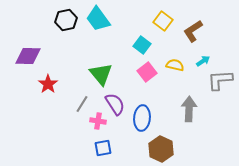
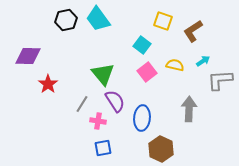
yellow square: rotated 18 degrees counterclockwise
green triangle: moved 2 px right
purple semicircle: moved 3 px up
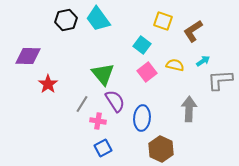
blue square: rotated 18 degrees counterclockwise
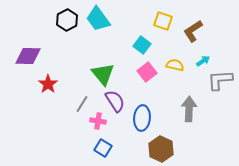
black hexagon: moved 1 px right; rotated 15 degrees counterclockwise
blue square: rotated 30 degrees counterclockwise
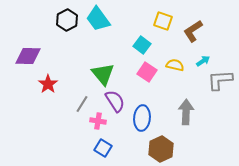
pink square: rotated 18 degrees counterclockwise
gray arrow: moved 3 px left, 3 px down
brown hexagon: rotated 10 degrees clockwise
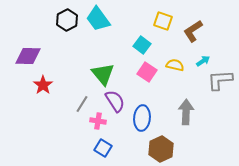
red star: moved 5 px left, 1 px down
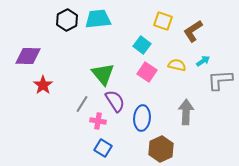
cyan trapezoid: rotated 120 degrees clockwise
yellow semicircle: moved 2 px right
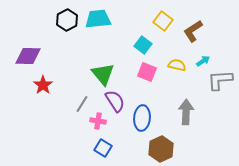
yellow square: rotated 18 degrees clockwise
cyan square: moved 1 px right
pink square: rotated 12 degrees counterclockwise
